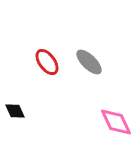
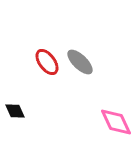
gray ellipse: moved 9 px left
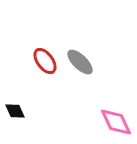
red ellipse: moved 2 px left, 1 px up
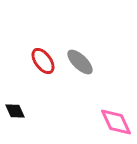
red ellipse: moved 2 px left
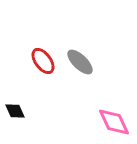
pink diamond: moved 2 px left
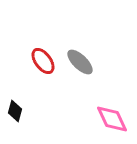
black diamond: rotated 40 degrees clockwise
pink diamond: moved 2 px left, 3 px up
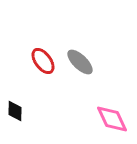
black diamond: rotated 15 degrees counterclockwise
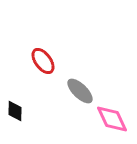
gray ellipse: moved 29 px down
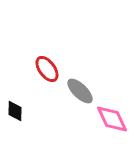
red ellipse: moved 4 px right, 8 px down
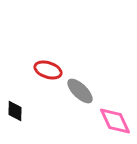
red ellipse: moved 1 px right, 1 px down; rotated 36 degrees counterclockwise
pink diamond: moved 3 px right, 2 px down
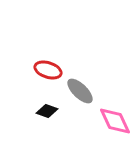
black diamond: moved 32 px right; rotated 70 degrees counterclockwise
